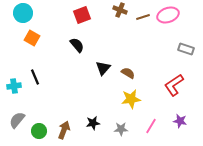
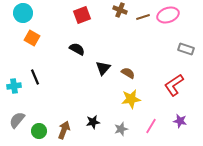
black semicircle: moved 4 px down; rotated 21 degrees counterclockwise
black star: moved 1 px up
gray star: rotated 16 degrees counterclockwise
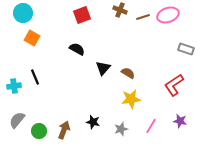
black star: rotated 24 degrees clockwise
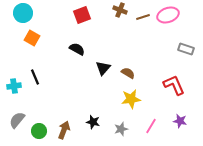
red L-shape: rotated 100 degrees clockwise
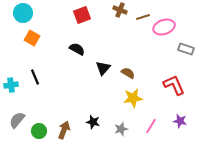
pink ellipse: moved 4 px left, 12 px down
cyan cross: moved 3 px left, 1 px up
yellow star: moved 2 px right, 1 px up
